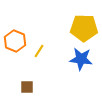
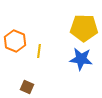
yellow line: rotated 24 degrees counterclockwise
brown square: rotated 24 degrees clockwise
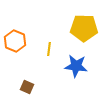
yellow line: moved 10 px right, 2 px up
blue star: moved 5 px left, 7 px down
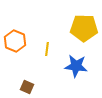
yellow line: moved 2 px left
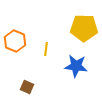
yellow line: moved 1 px left
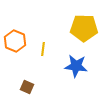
yellow line: moved 3 px left
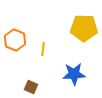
orange hexagon: moved 1 px up
blue star: moved 2 px left, 8 px down; rotated 10 degrees counterclockwise
brown square: moved 4 px right
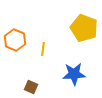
yellow pentagon: rotated 20 degrees clockwise
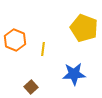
brown square: rotated 24 degrees clockwise
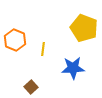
blue star: moved 1 px left, 6 px up
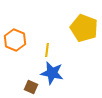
yellow line: moved 4 px right, 1 px down
blue star: moved 21 px left, 5 px down; rotated 15 degrees clockwise
brown square: rotated 24 degrees counterclockwise
